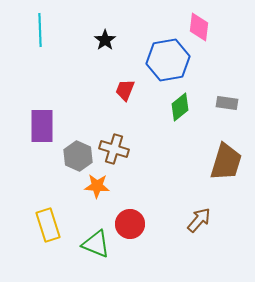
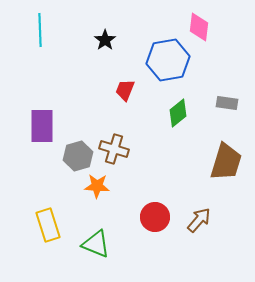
green diamond: moved 2 px left, 6 px down
gray hexagon: rotated 20 degrees clockwise
red circle: moved 25 px right, 7 px up
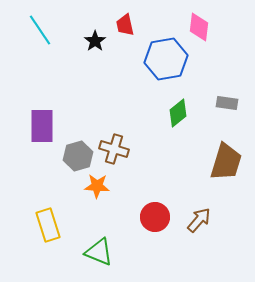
cyan line: rotated 32 degrees counterclockwise
black star: moved 10 px left, 1 px down
blue hexagon: moved 2 px left, 1 px up
red trapezoid: moved 65 px up; rotated 35 degrees counterclockwise
green triangle: moved 3 px right, 8 px down
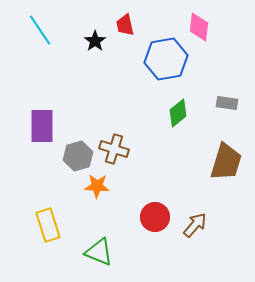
brown arrow: moved 4 px left, 5 px down
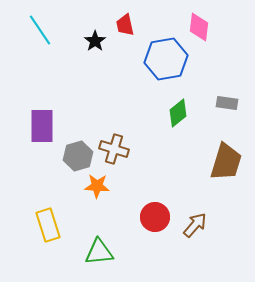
green triangle: rotated 28 degrees counterclockwise
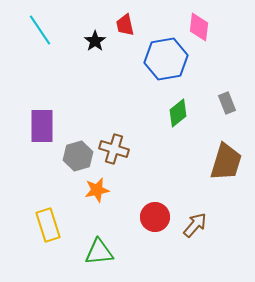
gray rectangle: rotated 60 degrees clockwise
orange star: moved 4 px down; rotated 15 degrees counterclockwise
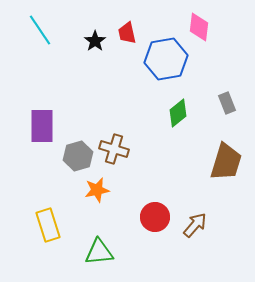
red trapezoid: moved 2 px right, 8 px down
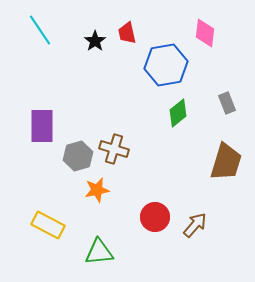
pink diamond: moved 6 px right, 6 px down
blue hexagon: moved 6 px down
yellow rectangle: rotated 44 degrees counterclockwise
